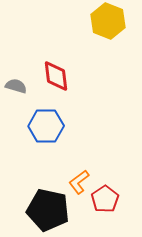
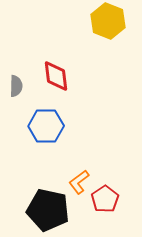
gray semicircle: rotated 75 degrees clockwise
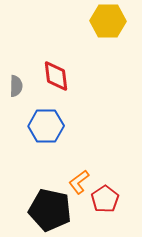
yellow hexagon: rotated 20 degrees counterclockwise
black pentagon: moved 2 px right
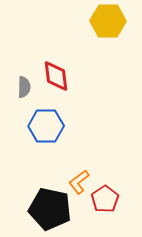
gray semicircle: moved 8 px right, 1 px down
black pentagon: moved 1 px up
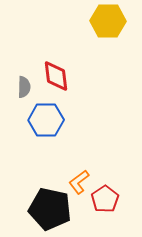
blue hexagon: moved 6 px up
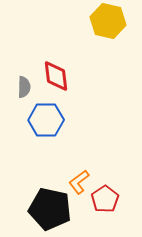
yellow hexagon: rotated 12 degrees clockwise
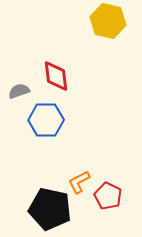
gray semicircle: moved 5 px left, 4 px down; rotated 110 degrees counterclockwise
orange L-shape: rotated 10 degrees clockwise
red pentagon: moved 3 px right, 3 px up; rotated 12 degrees counterclockwise
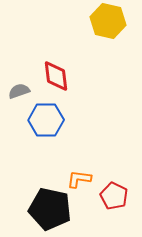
orange L-shape: moved 3 px up; rotated 35 degrees clockwise
red pentagon: moved 6 px right
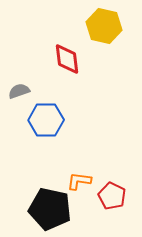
yellow hexagon: moved 4 px left, 5 px down
red diamond: moved 11 px right, 17 px up
orange L-shape: moved 2 px down
red pentagon: moved 2 px left
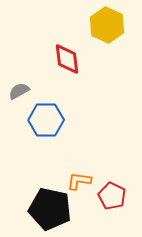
yellow hexagon: moved 3 px right, 1 px up; rotated 12 degrees clockwise
gray semicircle: rotated 10 degrees counterclockwise
